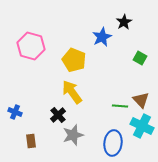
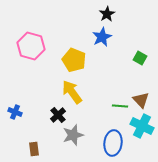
black star: moved 17 px left, 8 px up
brown rectangle: moved 3 px right, 8 px down
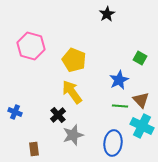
blue star: moved 17 px right, 43 px down
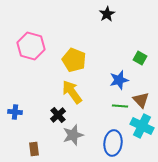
blue star: rotated 12 degrees clockwise
blue cross: rotated 16 degrees counterclockwise
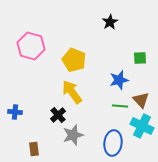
black star: moved 3 px right, 8 px down
green square: rotated 32 degrees counterclockwise
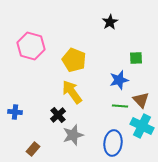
green square: moved 4 px left
brown rectangle: moved 1 px left; rotated 48 degrees clockwise
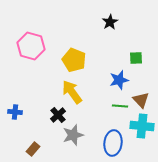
cyan cross: rotated 20 degrees counterclockwise
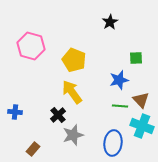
cyan cross: rotated 15 degrees clockwise
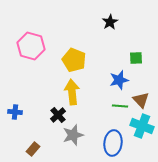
yellow arrow: rotated 30 degrees clockwise
